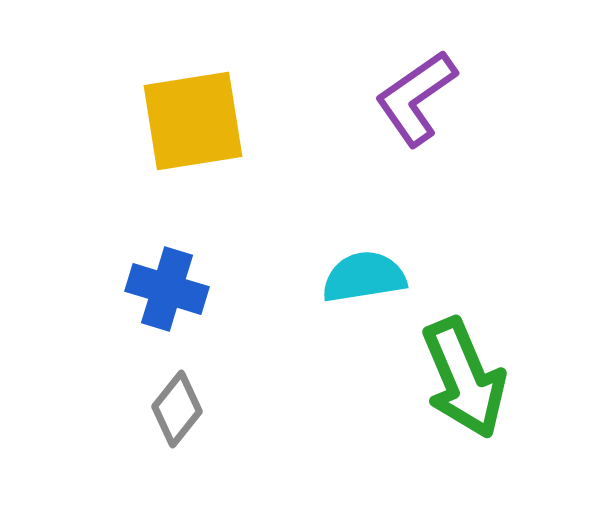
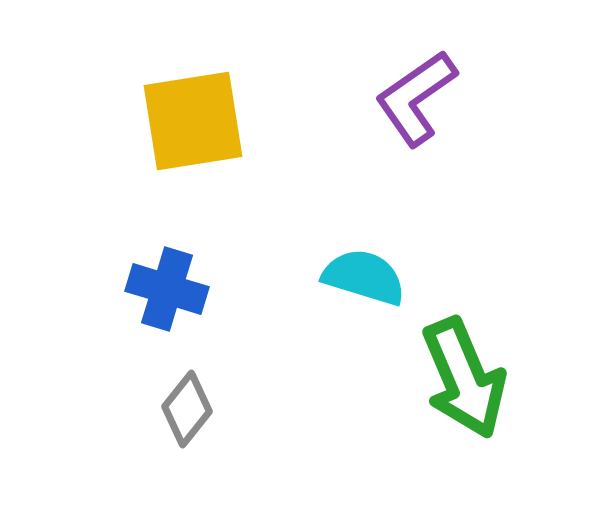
cyan semicircle: rotated 26 degrees clockwise
gray diamond: moved 10 px right
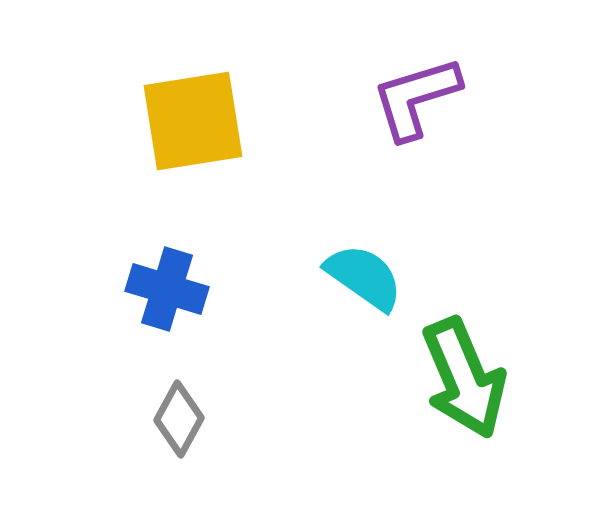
purple L-shape: rotated 18 degrees clockwise
cyan semicircle: rotated 18 degrees clockwise
gray diamond: moved 8 px left, 10 px down; rotated 10 degrees counterclockwise
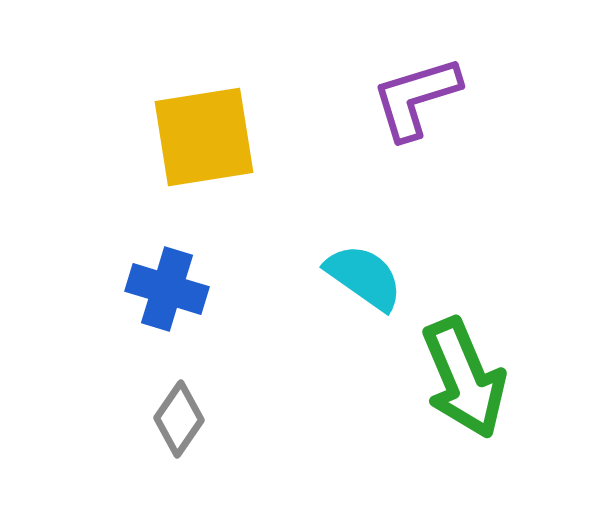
yellow square: moved 11 px right, 16 px down
gray diamond: rotated 6 degrees clockwise
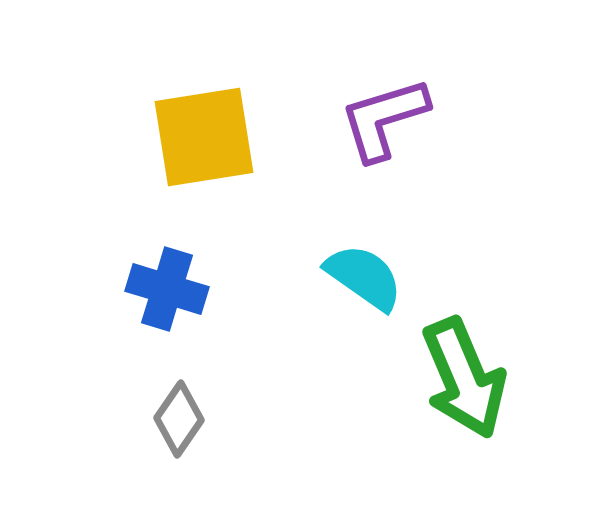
purple L-shape: moved 32 px left, 21 px down
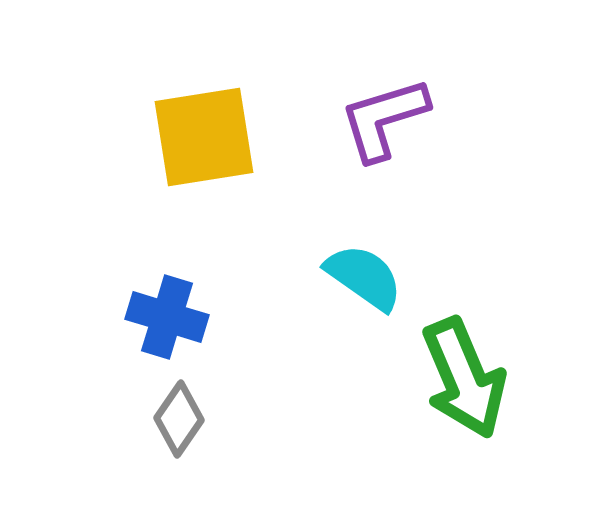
blue cross: moved 28 px down
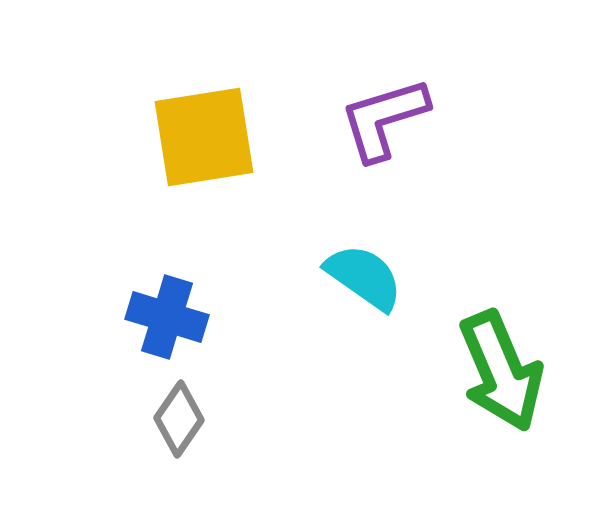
green arrow: moved 37 px right, 7 px up
